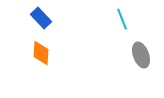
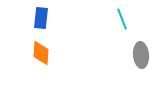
blue rectangle: rotated 50 degrees clockwise
gray ellipse: rotated 15 degrees clockwise
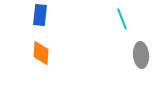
blue rectangle: moved 1 px left, 3 px up
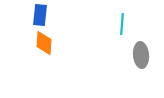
cyan line: moved 5 px down; rotated 25 degrees clockwise
orange diamond: moved 3 px right, 10 px up
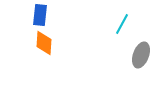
cyan line: rotated 25 degrees clockwise
gray ellipse: rotated 25 degrees clockwise
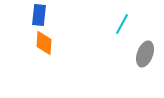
blue rectangle: moved 1 px left
gray ellipse: moved 4 px right, 1 px up
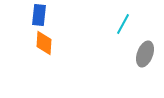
cyan line: moved 1 px right
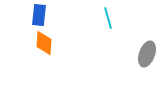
cyan line: moved 15 px left, 6 px up; rotated 45 degrees counterclockwise
gray ellipse: moved 2 px right
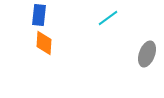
cyan line: rotated 70 degrees clockwise
